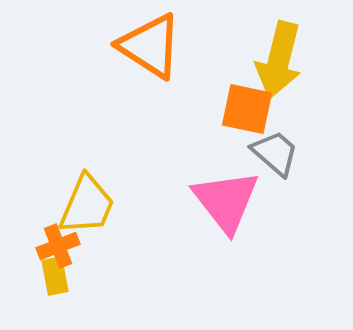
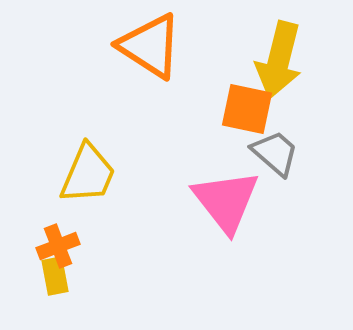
yellow trapezoid: moved 1 px right, 31 px up
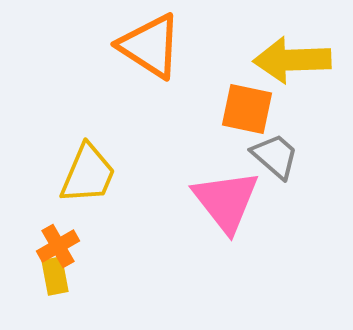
yellow arrow: moved 13 px right; rotated 74 degrees clockwise
gray trapezoid: moved 3 px down
orange cross: rotated 9 degrees counterclockwise
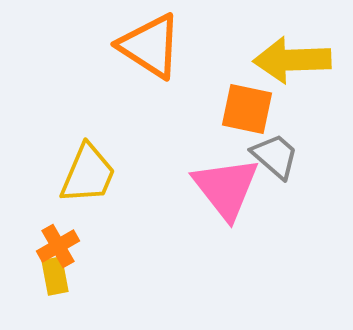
pink triangle: moved 13 px up
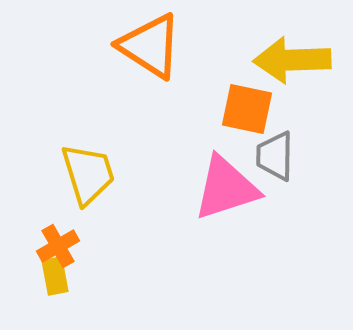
gray trapezoid: rotated 130 degrees counterclockwise
yellow trapezoid: rotated 40 degrees counterclockwise
pink triangle: rotated 50 degrees clockwise
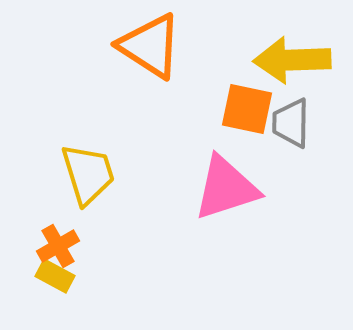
gray trapezoid: moved 16 px right, 33 px up
yellow rectangle: rotated 51 degrees counterclockwise
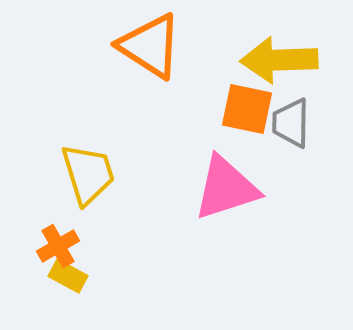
yellow arrow: moved 13 px left
yellow rectangle: moved 13 px right
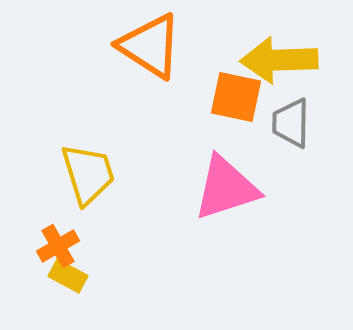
orange square: moved 11 px left, 12 px up
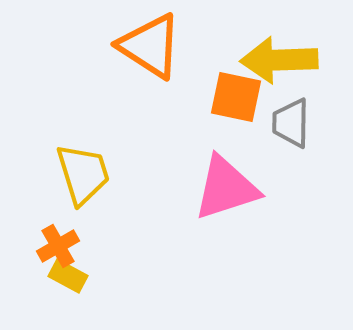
yellow trapezoid: moved 5 px left
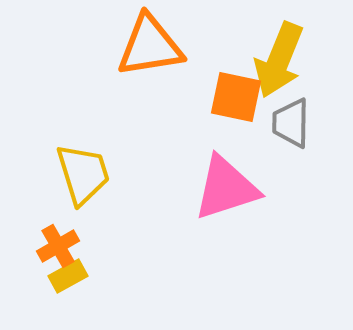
orange triangle: rotated 42 degrees counterclockwise
yellow arrow: rotated 66 degrees counterclockwise
yellow rectangle: rotated 57 degrees counterclockwise
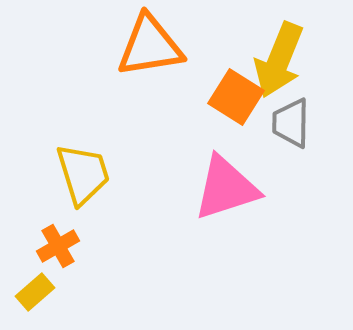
orange square: rotated 20 degrees clockwise
yellow rectangle: moved 33 px left, 16 px down; rotated 12 degrees counterclockwise
